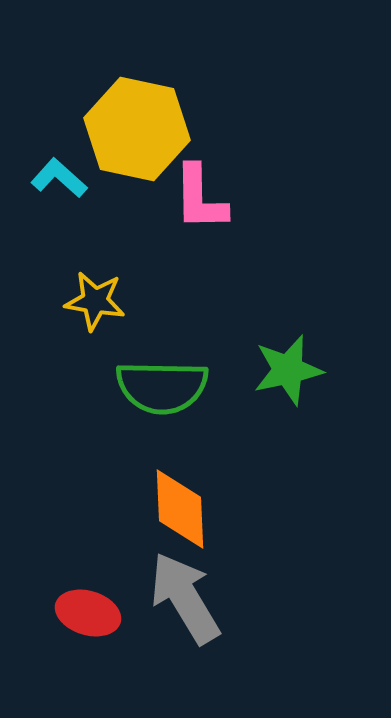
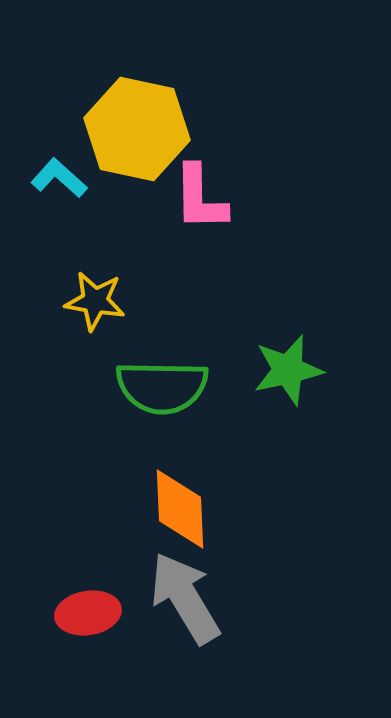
red ellipse: rotated 26 degrees counterclockwise
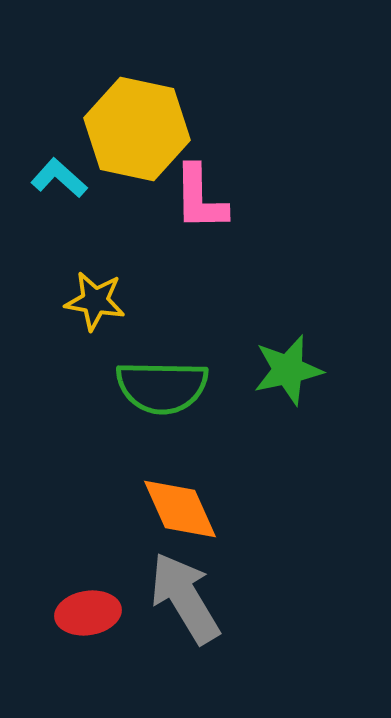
orange diamond: rotated 22 degrees counterclockwise
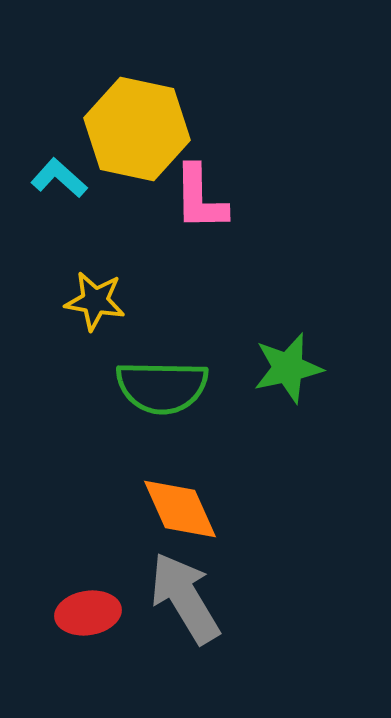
green star: moved 2 px up
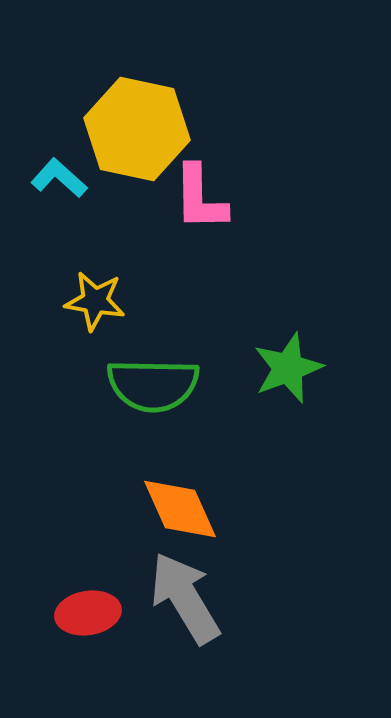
green star: rotated 8 degrees counterclockwise
green semicircle: moved 9 px left, 2 px up
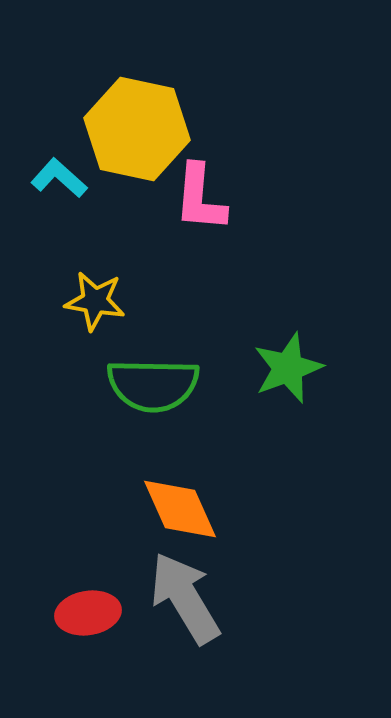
pink L-shape: rotated 6 degrees clockwise
